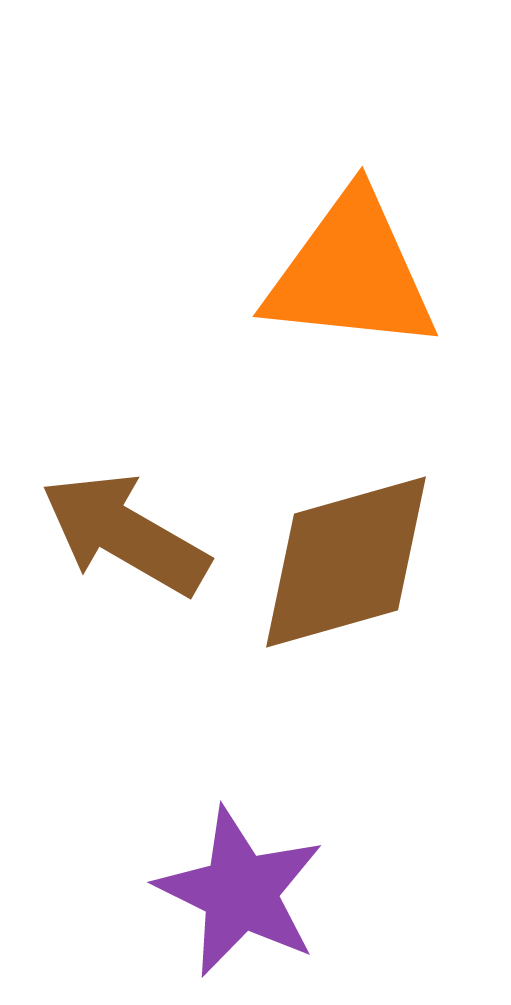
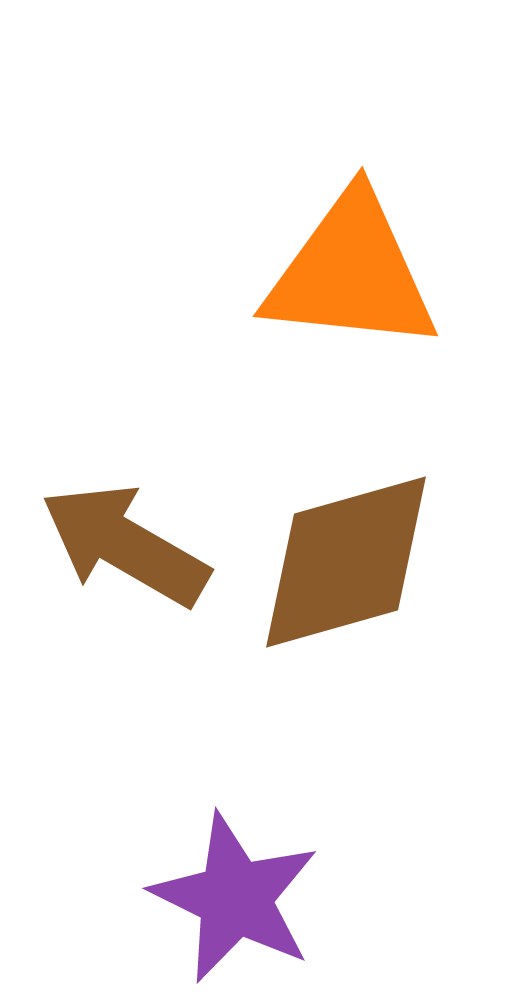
brown arrow: moved 11 px down
purple star: moved 5 px left, 6 px down
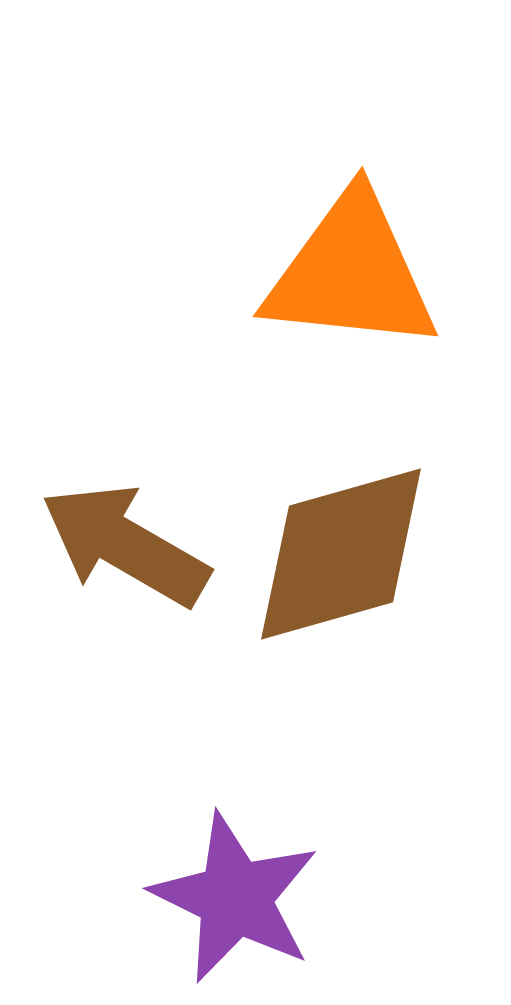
brown diamond: moved 5 px left, 8 px up
